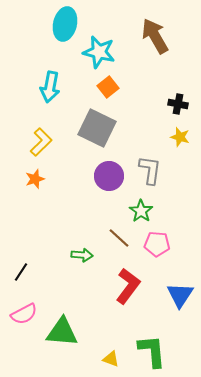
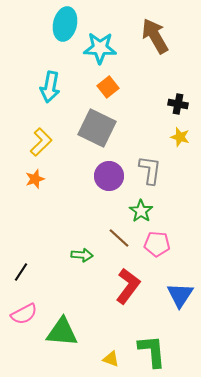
cyan star: moved 1 px right, 4 px up; rotated 12 degrees counterclockwise
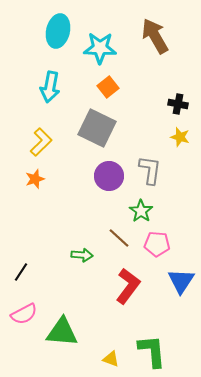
cyan ellipse: moved 7 px left, 7 px down
blue triangle: moved 1 px right, 14 px up
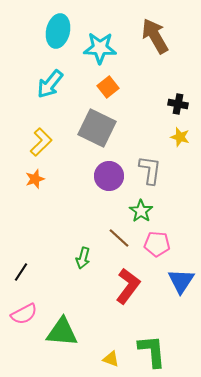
cyan arrow: moved 3 px up; rotated 28 degrees clockwise
green arrow: moved 1 px right, 3 px down; rotated 100 degrees clockwise
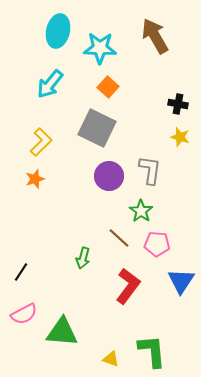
orange square: rotated 10 degrees counterclockwise
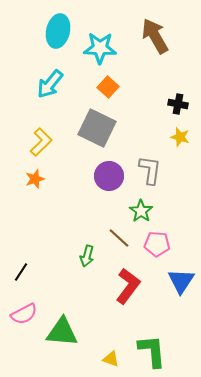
green arrow: moved 4 px right, 2 px up
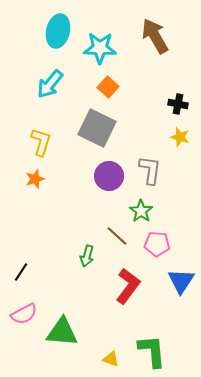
yellow L-shape: rotated 28 degrees counterclockwise
brown line: moved 2 px left, 2 px up
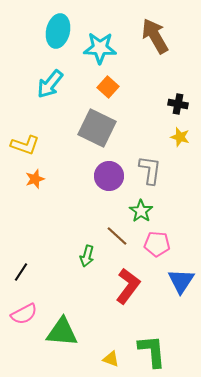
yellow L-shape: moved 16 px left, 3 px down; rotated 92 degrees clockwise
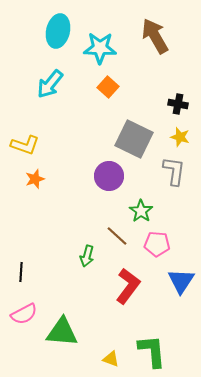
gray square: moved 37 px right, 11 px down
gray L-shape: moved 24 px right, 1 px down
black line: rotated 30 degrees counterclockwise
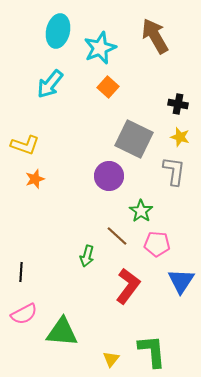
cyan star: rotated 24 degrees counterclockwise
yellow triangle: rotated 48 degrees clockwise
